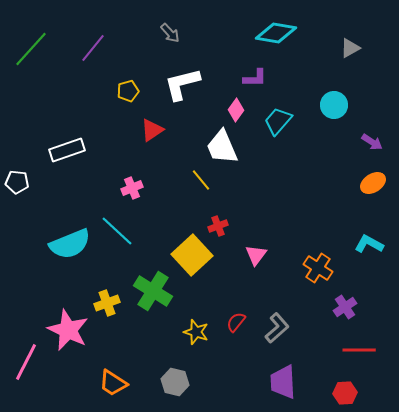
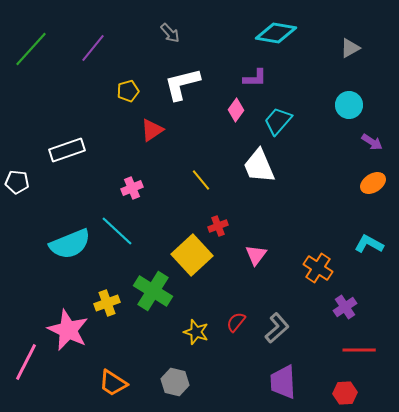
cyan circle: moved 15 px right
white trapezoid: moved 37 px right, 19 px down
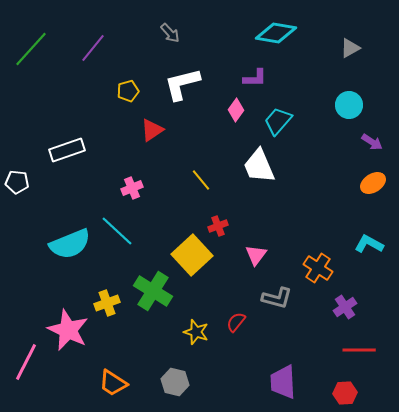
gray L-shape: moved 30 px up; rotated 56 degrees clockwise
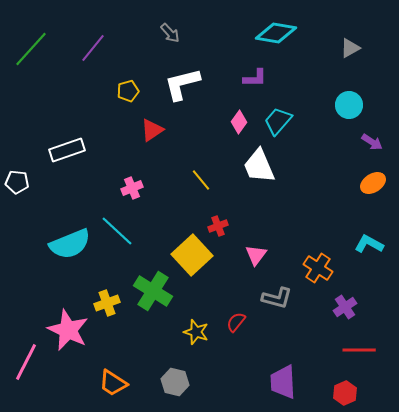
pink diamond: moved 3 px right, 12 px down
red hexagon: rotated 20 degrees counterclockwise
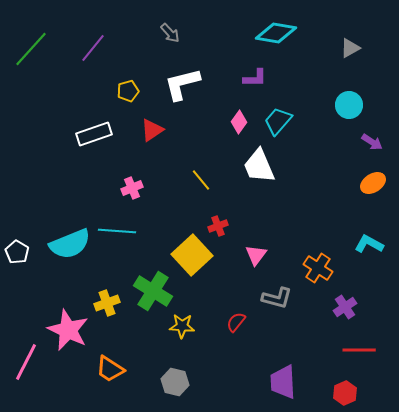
white rectangle: moved 27 px right, 16 px up
white pentagon: moved 70 px down; rotated 25 degrees clockwise
cyan line: rotated 39 degrees counterclockwise
yellow star: moved 14 px left, 6 px up; rotated 15 degrees counterclockwise
orange trapezoid: moved 3 px left, 14 px up
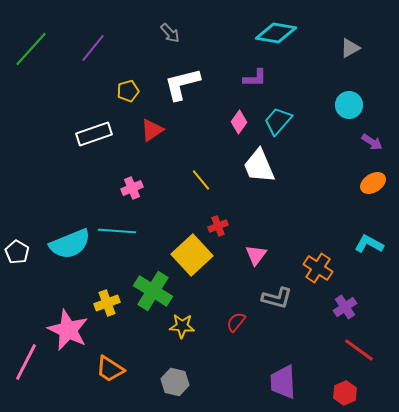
red line: rotated 36 degrees clockwise
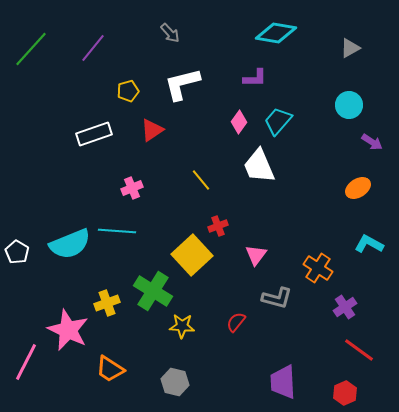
orange ellipse: moved 15 px left, 5 px down
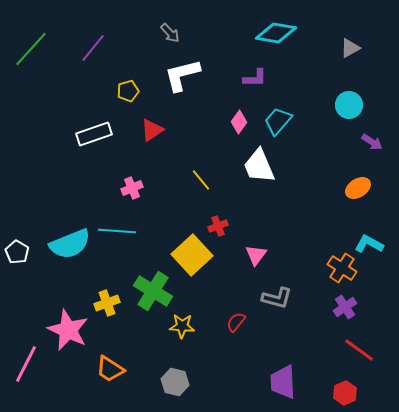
white L-shape: moved 9 px up
orange cross: moved 24 px right
pink line: moved 2 px down
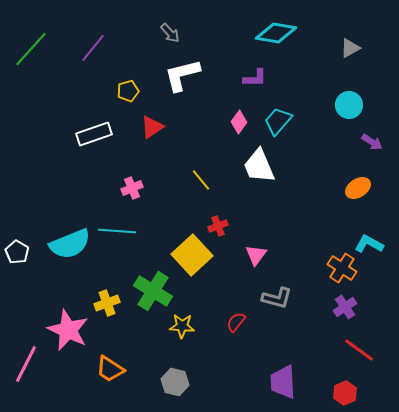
red triangle: moved 3 px up
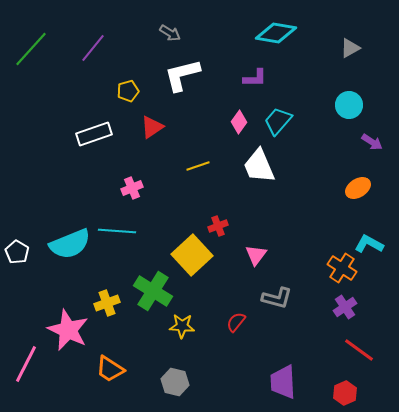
gray arrow: rotated 15 degrees counterclockwise
yellow line: moved 3 px left, 14 px up; rotated 70 degrees counterclockwise
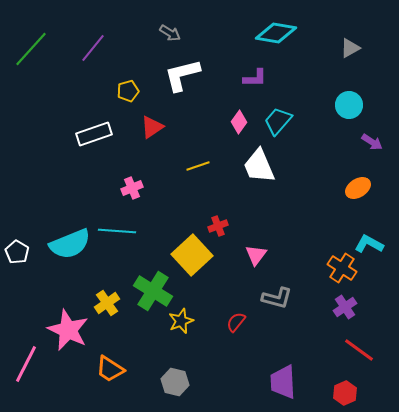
yellow cross: rotated 15 degrees counterclockwise
yellow star: moved 1 px left, 5 px up; rotated 25 degrees counterclockwise
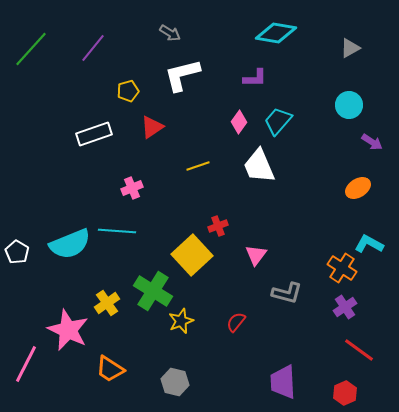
gray L-shape: moved 10 px right, 5 px up
